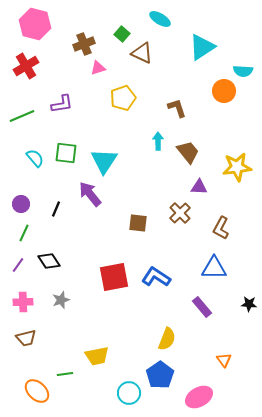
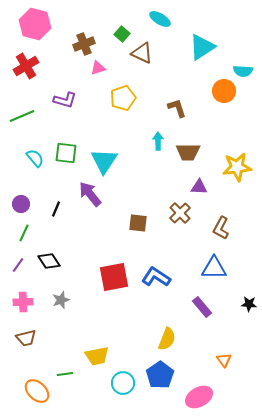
purple L-shape at (62, 104): moved 3 px right, 4 px up; rotated 25 degrees clockwise
brown trapezoid at (188, 152): rotated 130 degrees clockwise
cyan circle at (129, 393): moved 6 px left, 10 px up
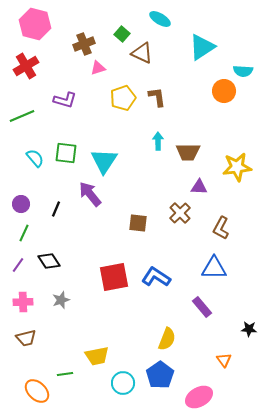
brown L-shape at (177, 108): moved 20 px left, 11 px up; rotated 10 degrees clockwise
black star at (249, 304): moved 25 px down
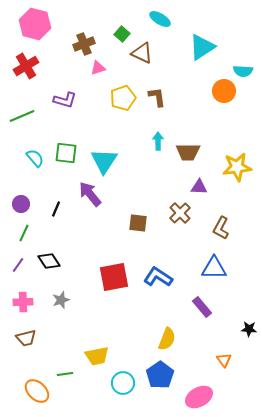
blue L-shape at (156, 277): moved 2 px right
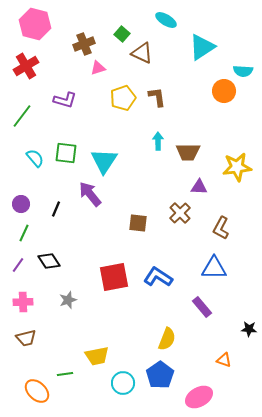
cyan ellipse at (160, 19): moved 6 px right, 1 px down
green line at (22, 116): rotated 30 degrees counterclockwise
gray star at (61, 300): moved 7 px right
orange triangle at (224, 360): rotated 35 degrees counterclockwise
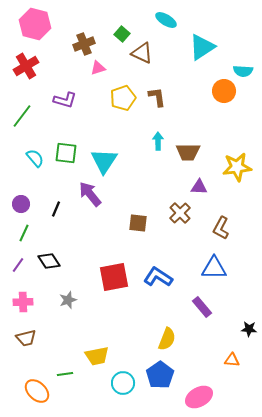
orange triangle at (224, 360): moved 8 px right; rotated 14 degrees counterclockwise
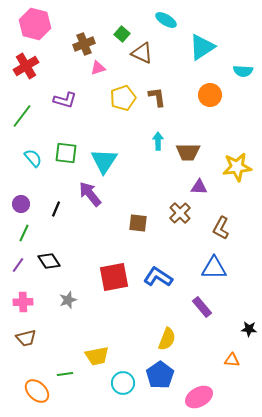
orange circle at (224, 91): moved 14 px left, 4 px down
cyan semicircle at (35, 158): moved 2 px left
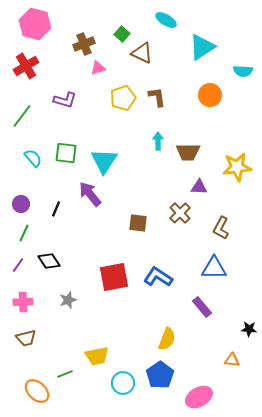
green line at (65, 374): rotated 14 degrees counterclockwise
